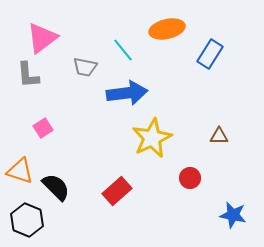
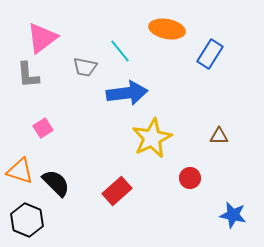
orange ellipse: rotated 24 degrees clockwise
cyan line: moved 3 px left, 1 px down
black semicircle: moved 4 px up
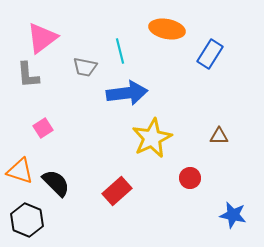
cyan line: rotated 25 degrees clockwise
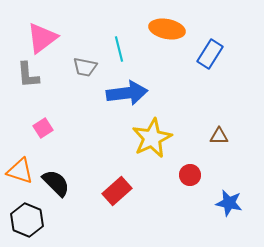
cyan line: moved 1 px left, 2 px up
red circle: moved 3 px up
blue star: moved 4 px left, 12 px up
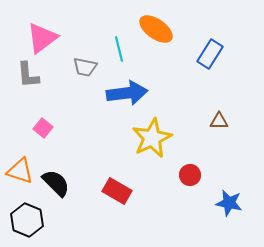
orange ellipse: moved 11 px left; rotated 24 degrees clockwise
pink square: rotated 18 degrees counterclockwise
brown triangle: moved 15 px up
red rectangle: rotated 72 degrees clockwise
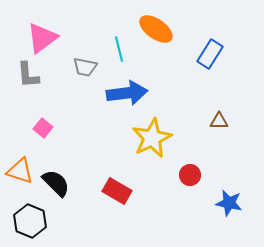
black hexagon: moved 3 px right, 1 px down
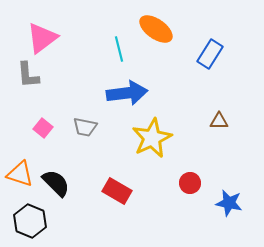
gray trapezoid: moved 60 px down
orange triangle: moved 3 px down
red circle: moved 8 px down
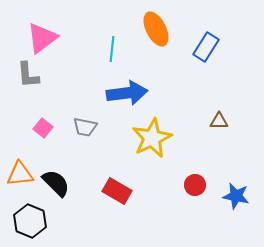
orange ellipse: rotated 28 degrees clockwise
cyan line: moved 7 px left; rotated 20 degrees clockwise
blue rectangle: moved 4 px left, 7 px up
orange triangle: rotated 24 degrees counterclockwise
red circle: moved 5 px right, 2 px down
blue star: moved 7 px right, 7 px up
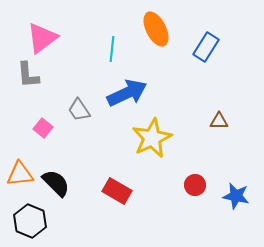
blue arrow: rotated 18 degrees counterclockwise
gray trapezoid: moved 6 px left, 17 px up; rotated 45 degrees clockwise
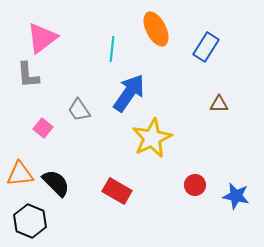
blue arrow: moved 2 px right; rotated 30 degrees counterclockwise
brown triangle: moved 17 px up
